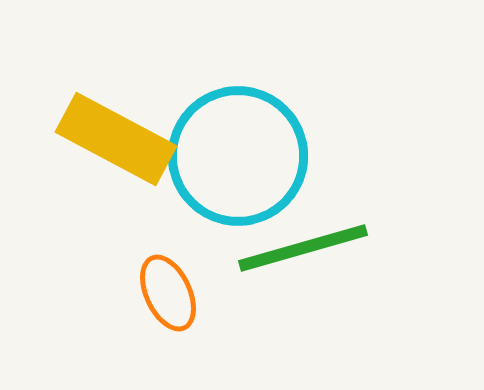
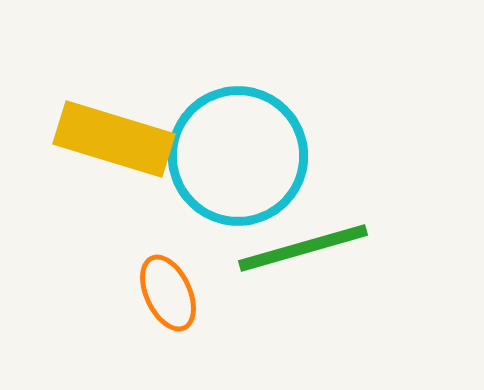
yellow rectangle: moved 2 px left; rotated 11 degrees counterclockwise
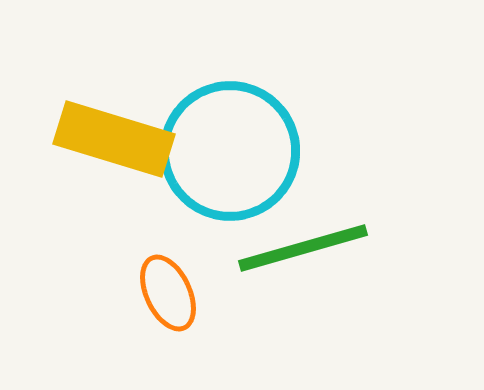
cyan circle: moved 8 px left, 5 px up
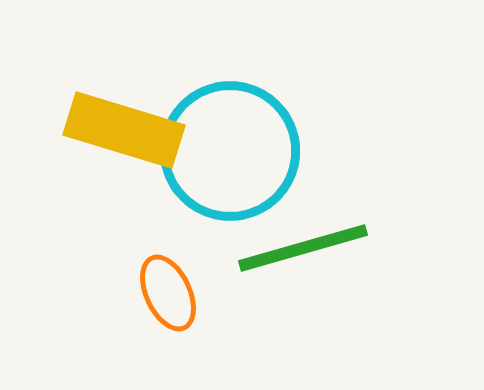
yellow rectangle: moved 10 px right, 9 px up
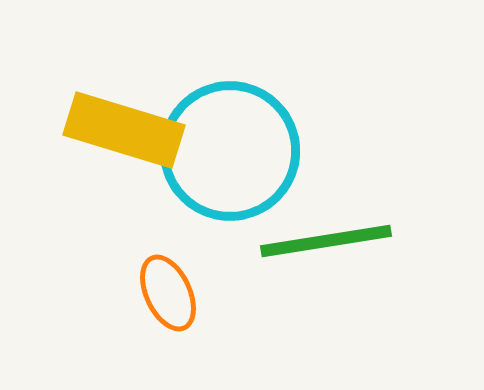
green line: moved 23 px right, 7 px up; rotated 7 degrees clockwise
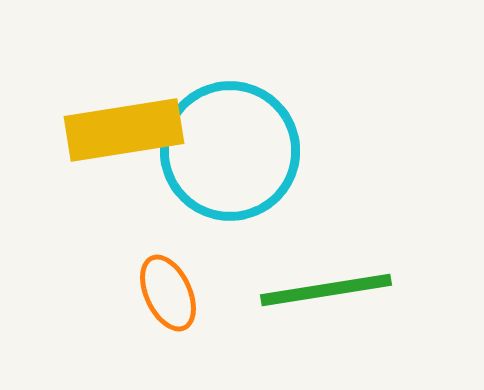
yellow rectangle: rotated 26 degrees counterclockwise
green line: moved 49 px down
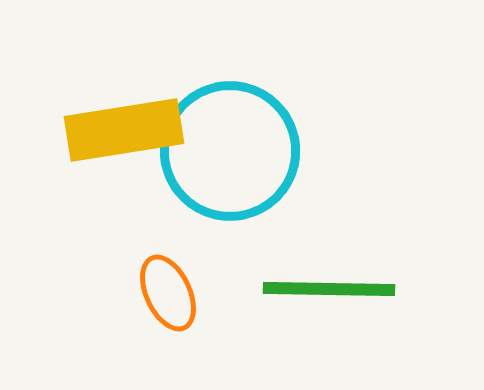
green line: moved 3 px right, 1 px up; rotated 10 degrees clockwise
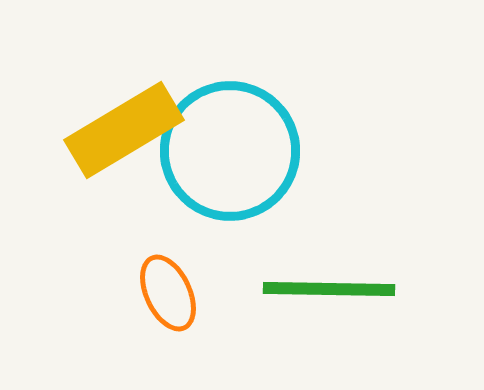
yellow rectangle: rotated 22 degrees counterclockwise
